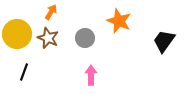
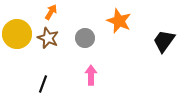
black line: moved 19 px right, 12 px down
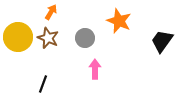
yellow circle: moved 1 px right, 3 px down
black trapezoid: moved 2 px left
pink arrow: moved 4 px right, 6 px up
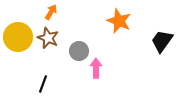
gray circle: moved 6 px left, 13 px down
pink arrow: moved 1 px right, 1 px up
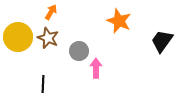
black line: rotated 18 degrees counterclockwise
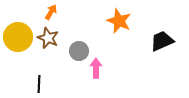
black trapezoid: rotated 30 degrees clockwise
black line: moved 4 px left
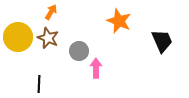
black trapezoid: rotated 90 degrees clockwise
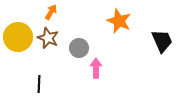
gray circle: moved 3 px up
